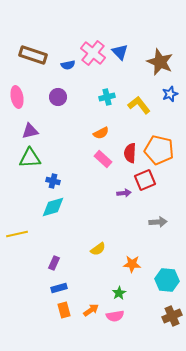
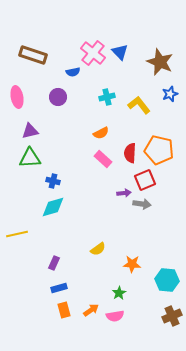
blue semicircle: moved 5 px right, 7 px down
gray arrow: moved 16 px left, 18 px up; rotated 12 degrees clockwise
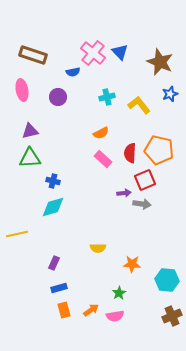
pink ellipse: moved 5 px right, 7 px up
yellow semicircle: moved 1 px up; rotated 35 degrees clockwise
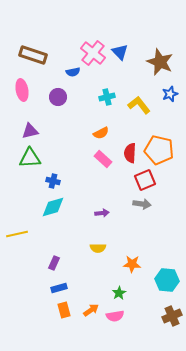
purple arrow: moved 22 px left, 20 px down
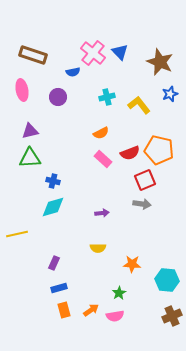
red semicircle: rotated 114 degrees counterclockwise
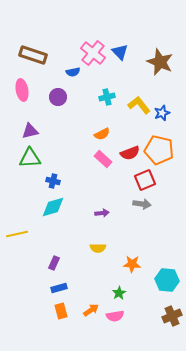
blue star: moved 8 px left, 19 px down
orange semicircle: moved 1 px right, 1 px down
orange rectangle: moved 3 px left, 1 px down
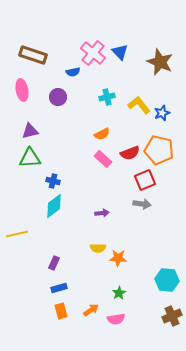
cyan diamond: moved 1 px right, 1 px up; rotated 20 degrees counterclockwise
orange star: moved 14 px left, 6 px up
pink semicircle: moved 1 px right, 3 px down
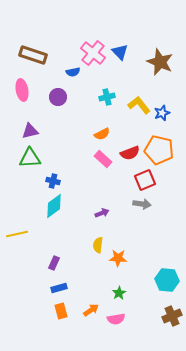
purple arrow: rotated 16 degrees counterclockwise
yellow semicircle: moved 3 px up; rotated 98 degrees clockwise
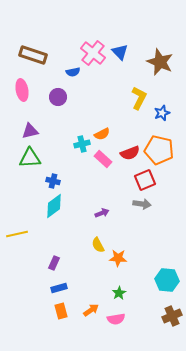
cyan cross: moved 25 px left, 47 px down
yellow L-shape: moved 7 px up; rotated 65 degrees clockwise
yellow semicircle: rotated 35 degrees counterclockwise
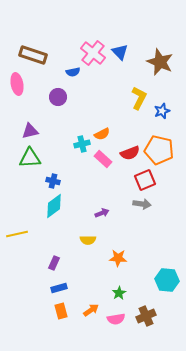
pink ellipse: moved 5 px left, 6 px up
blue star: moved 2 px up
yellow semicircle: moved 10 px left, 5 px up; rotated 63 degrees counterclockwise
brown cross: moved 26 px left
